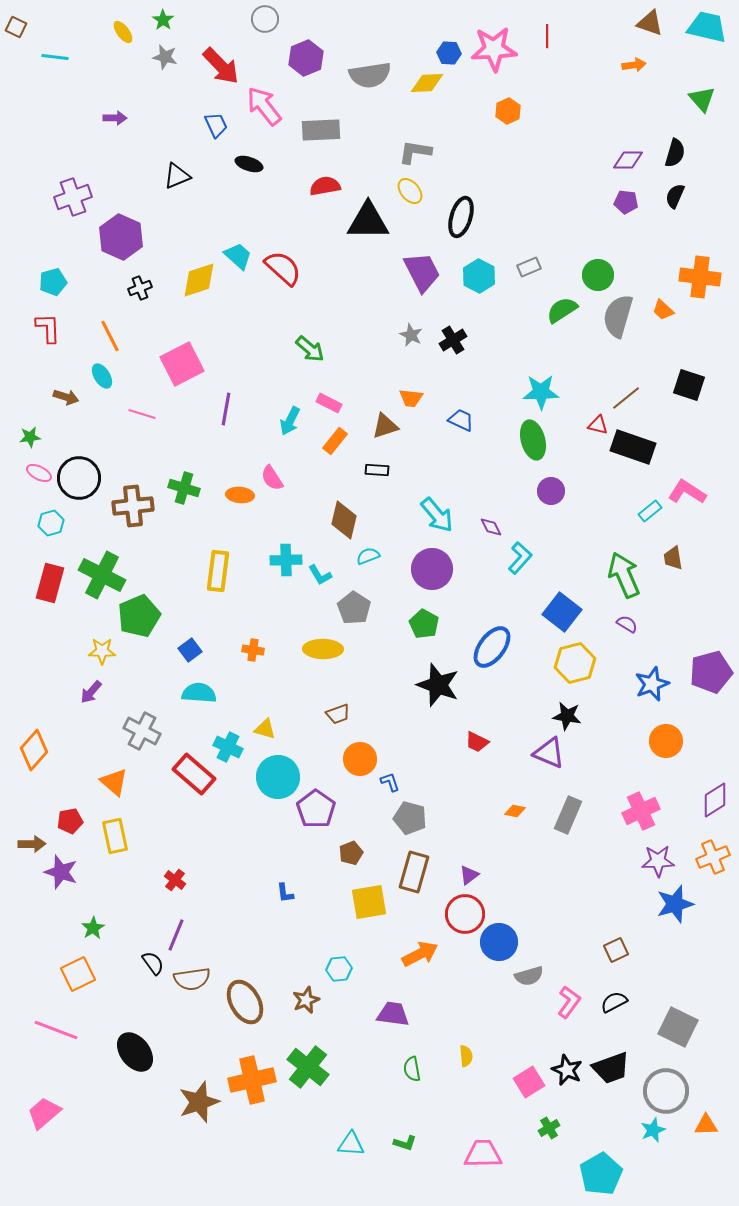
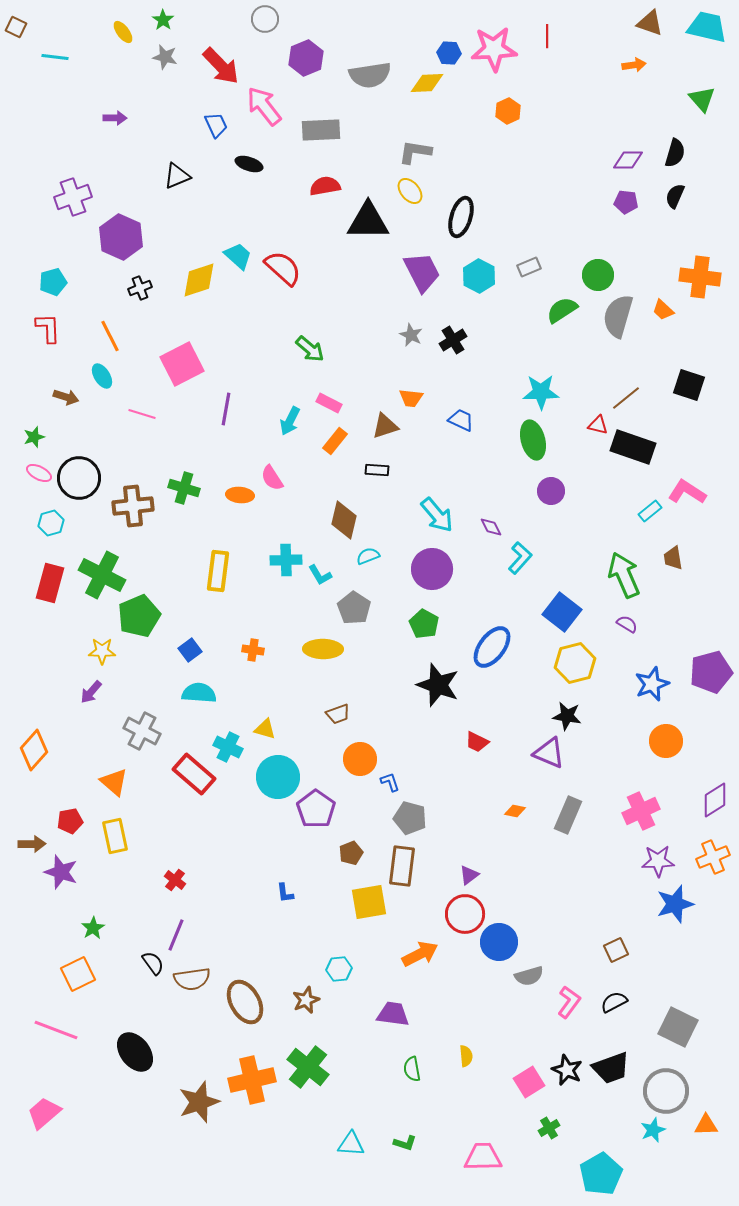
green star at (30, 437): moved 4 px right; rotated 10 degrees counterclockwise
brown rectangle at (414, 872): moved 12 px left, 6 px up; rotated 9 degrees counterclockwise
pink trapezoid at (483, 1154): moved 3 px down
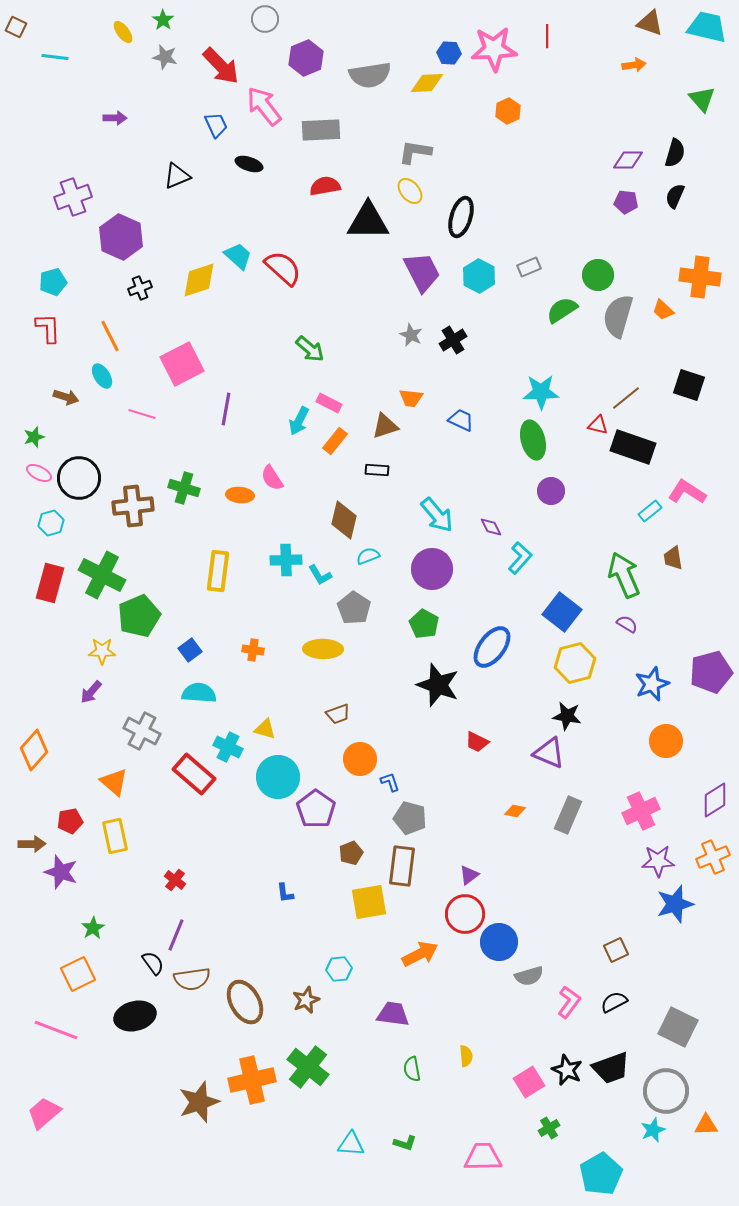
cyan arrow at (290, 421): moved 9 px right
black ellipse at (135, 1052): moved 36 px up; rotated 66 degrees counterclockwise
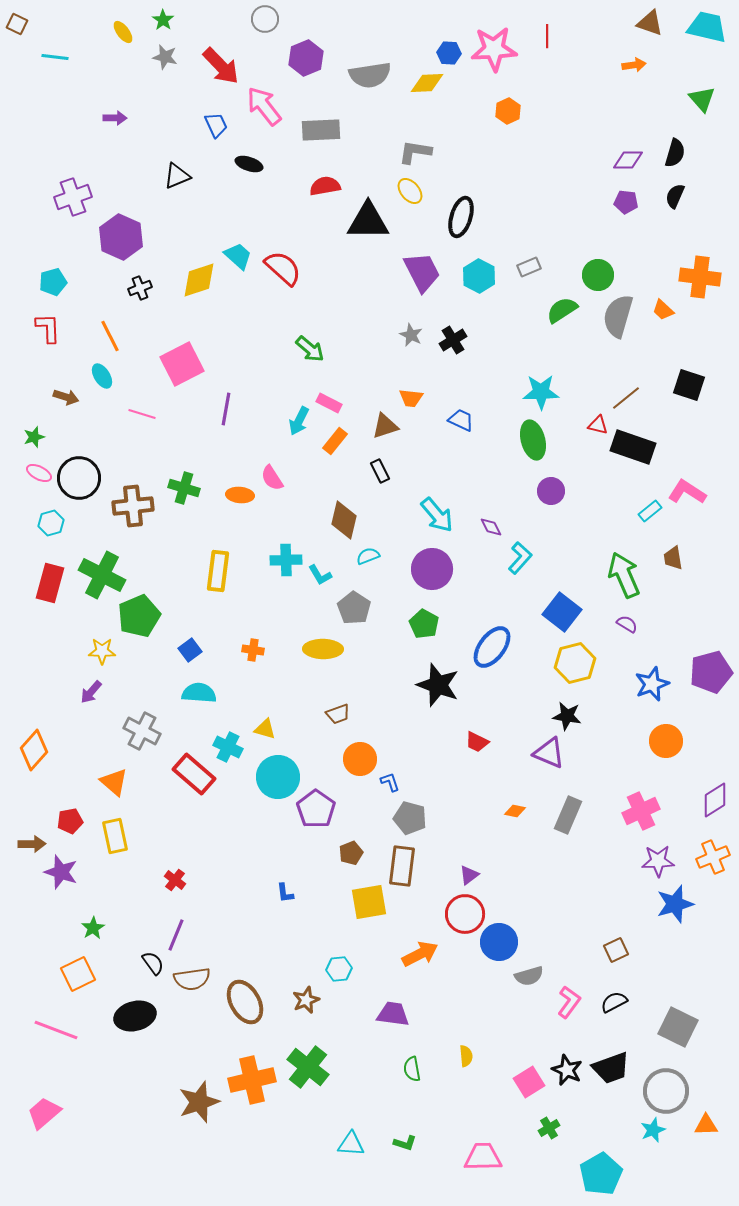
brown square at (16, 27): moved 1 px right, 3 px up
black rectangle at (377, 470): moved 3 px right, 1 px down; rotated 60 degrees clockwise
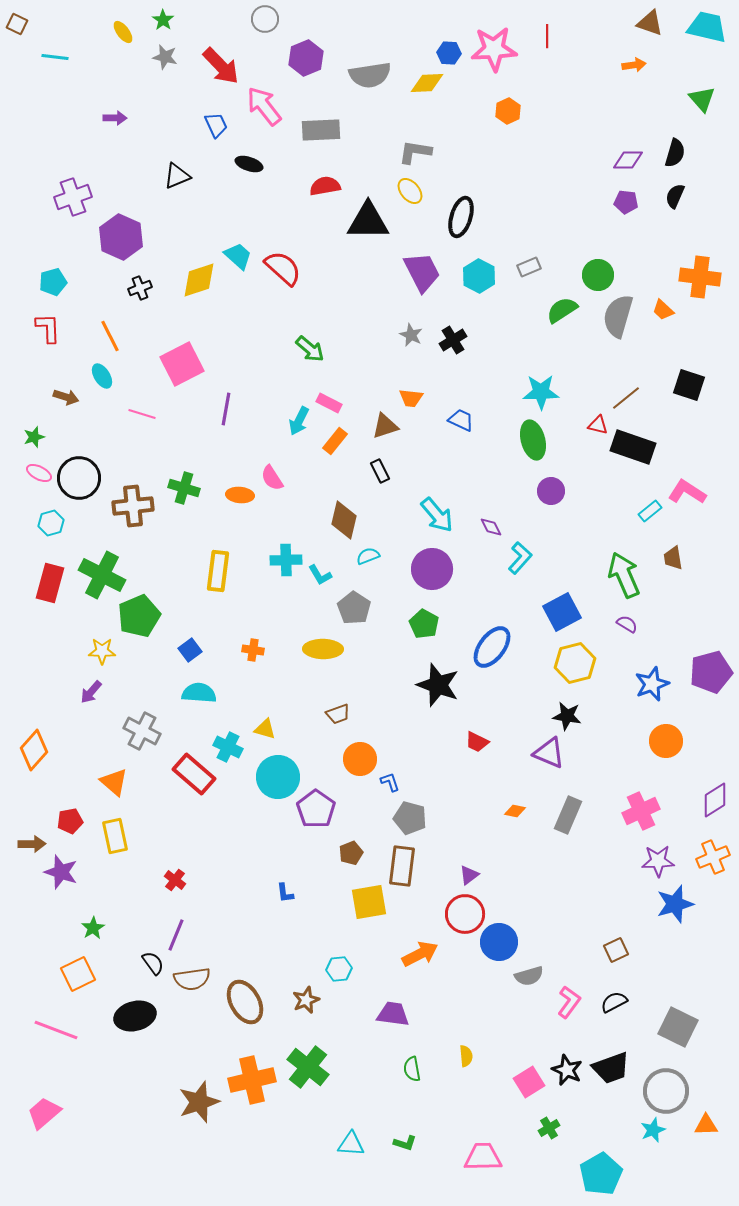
blue square at (562, 612): rotated 24 degrees clockwise
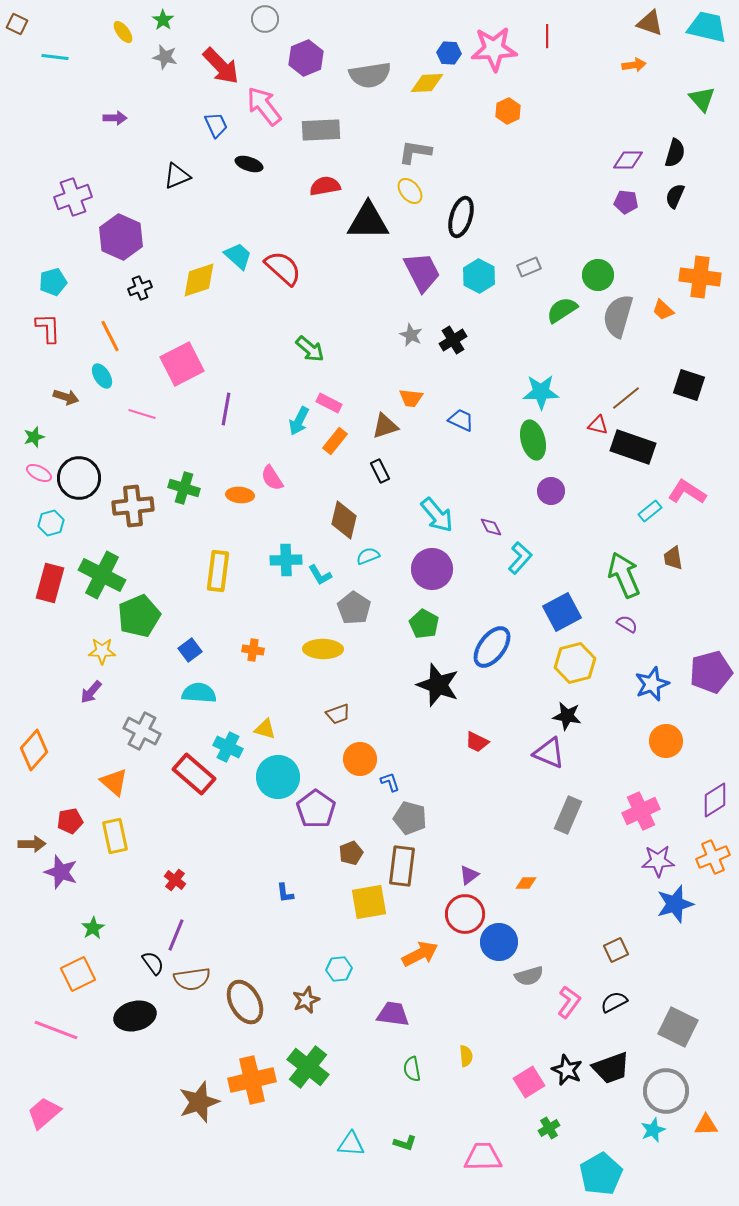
orange diamond at (515, 811): moved 11 px right, 72 px down; rotated 10 degrees counterclockwise
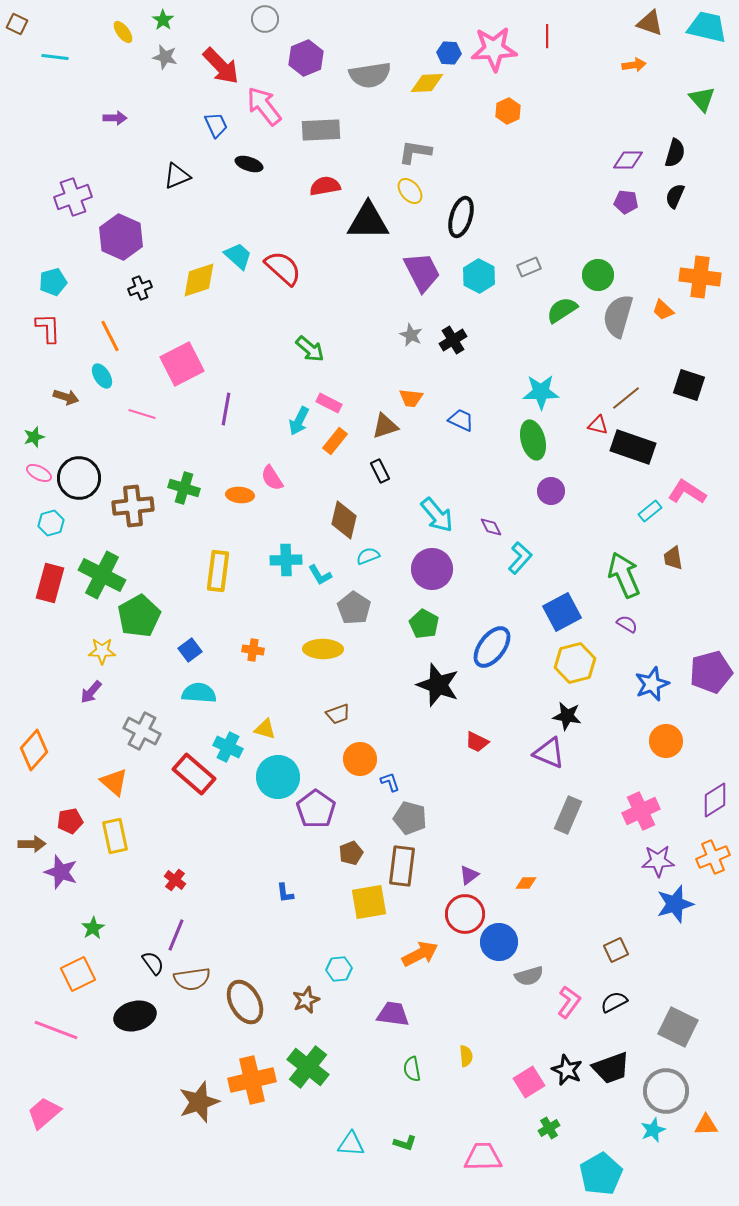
green pentagon at (139, 616): rotated 6 degrees counterclockwise
